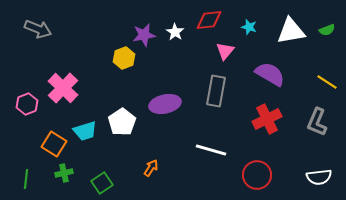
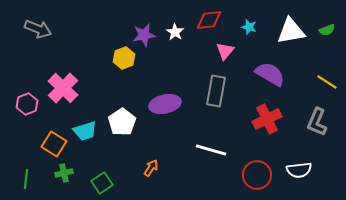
white semicircle: moved 20 px left, 7 px up
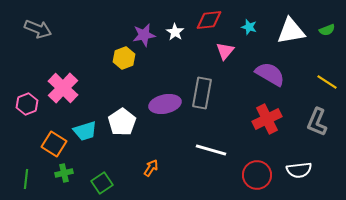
gray rectangle: moved 14 px left, 2 px down
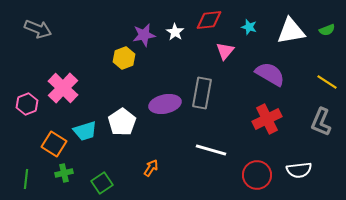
gray L-shape: moved 4 px right
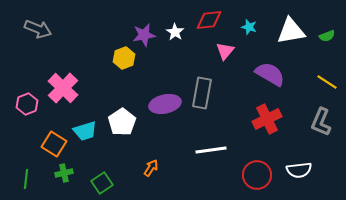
green semicircle: moved 6 px down
white line: rotated 24 degrees counterclockwise
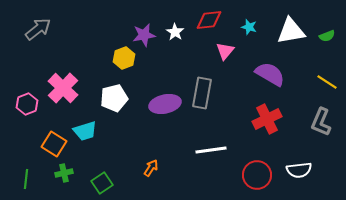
gray arrow: rotated 60 degrees counterclockwise
white pentagon: moved 8 px left, 24 px up; rotated 20 degrees clockwise
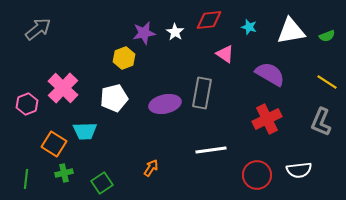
purple star: moved 2 px up
pink triangle: moved 3 px down; rotated 36 degrees counterclockwise
cyan trapezoid: rotated 15 degrees clockwise
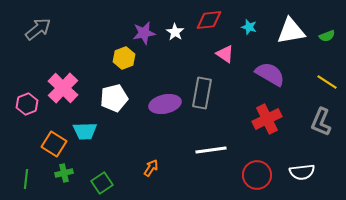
white semicircle: moved 3 px right, 2 px down
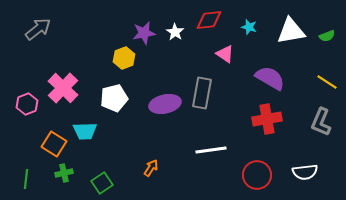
purple semicircle: moved 4 px down
red cross: rotated 16 degrees clockwise
white semicircle: moved 3 px right
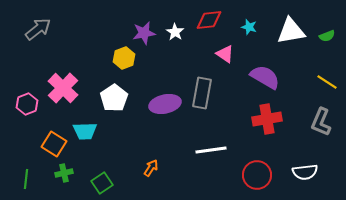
purple semicircle: moved 5 px left, 1 px up
white pentagon: rotated 20 degrees counterclockwise
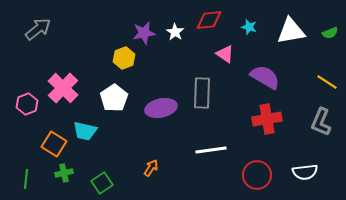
green semicircle: moved 3 px right, 3 px up
gray rectangle: rotated 8 degrees counterclockwise
purple ellipse: moved 4 px left, 4 px down
cyan trapezoid: rotated 15 degrees clockwise
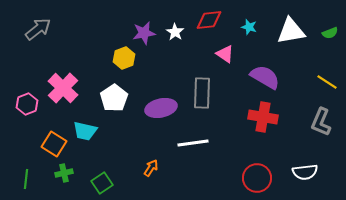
red cross: moved 4 px left, 2 px up; rotated 20 degrees clockwise
white line: moved 18 px left, 7 px up
red circle: moved 3 px down
